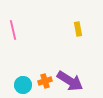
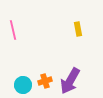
purple arrow: rotated 88 degrees clockwise
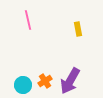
pink line: moved 15 px right, 10 px up
orange cross: rotated 16 degrees counterclockwise
